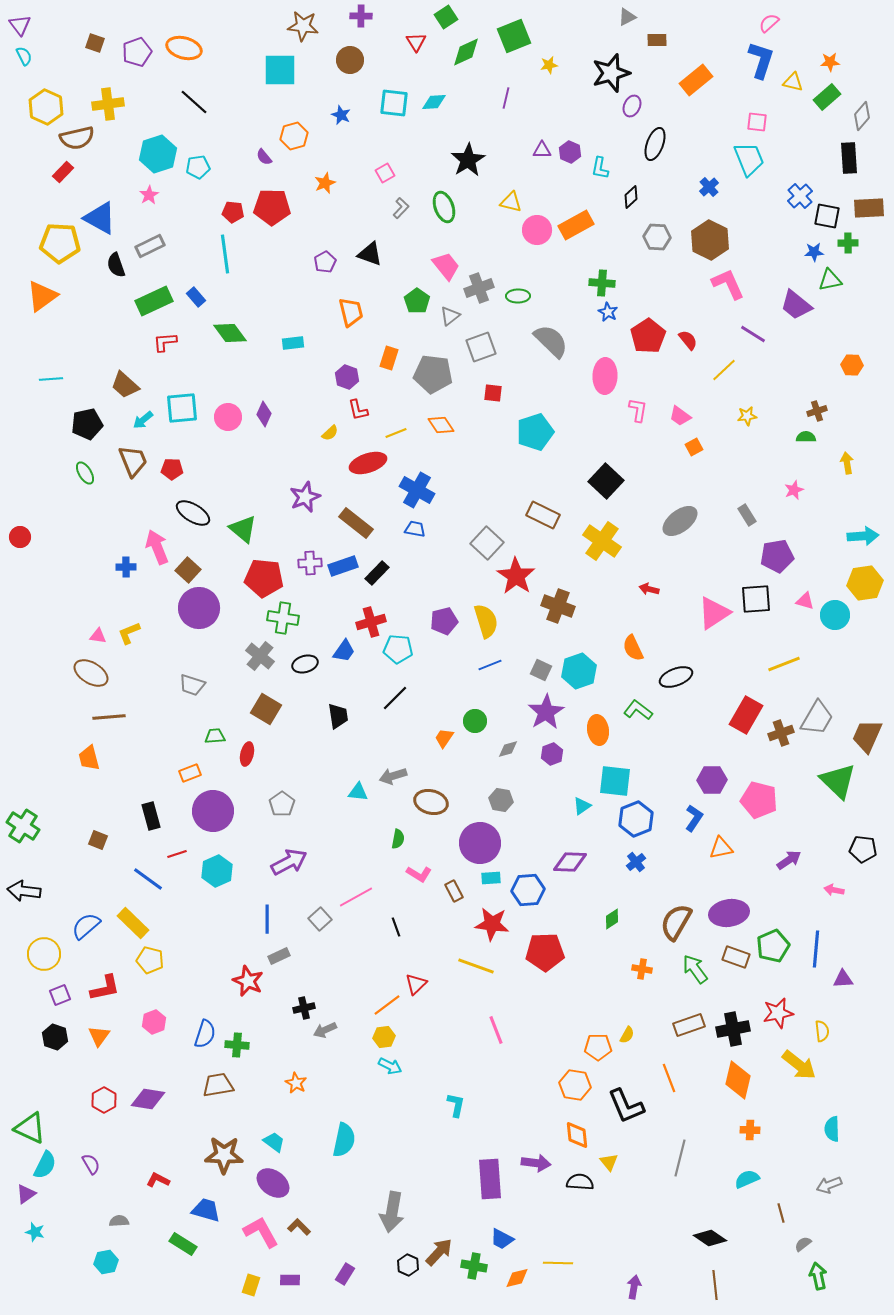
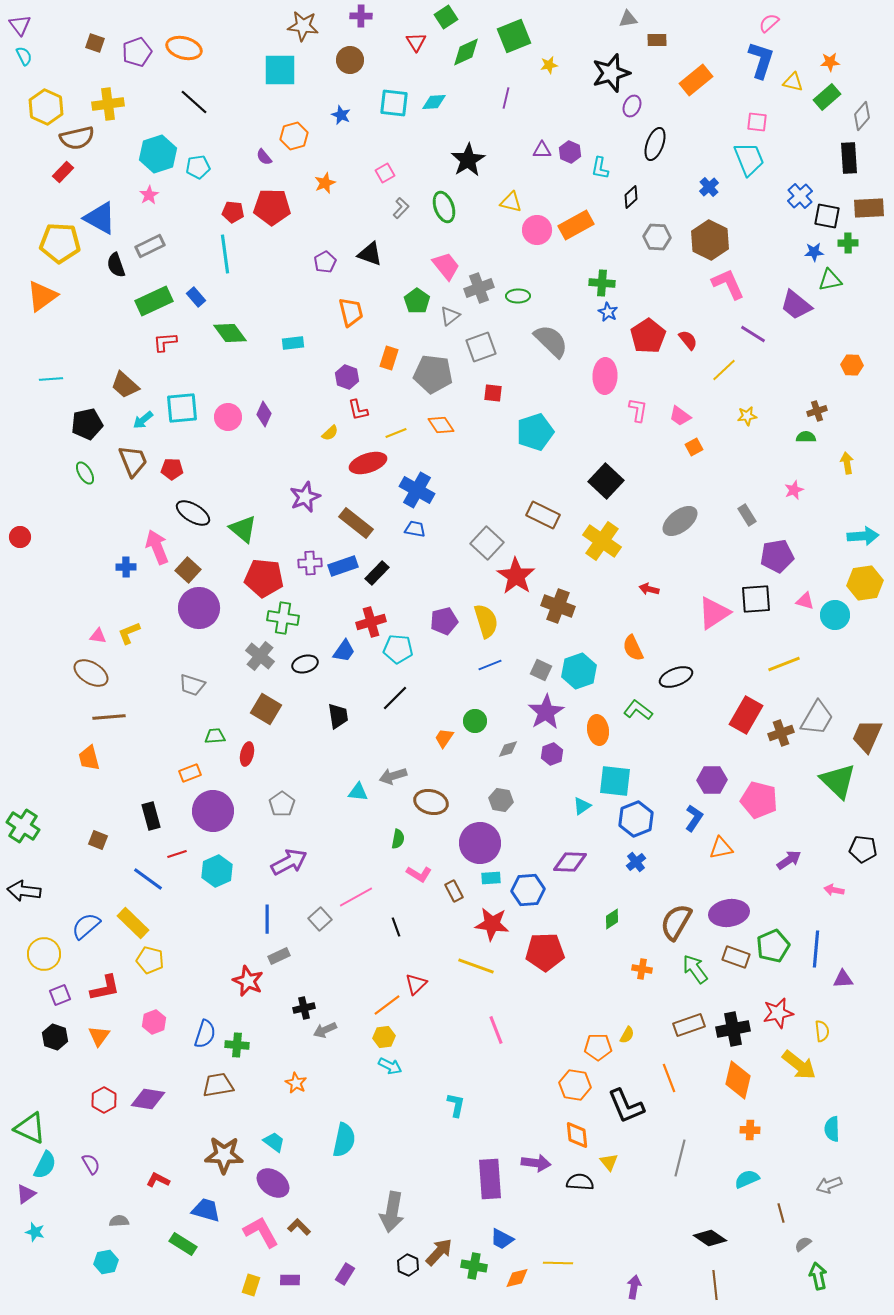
gray triangle at (627, 17): moved 1 px right, 2 px down; rotated 18 degrees clockwise
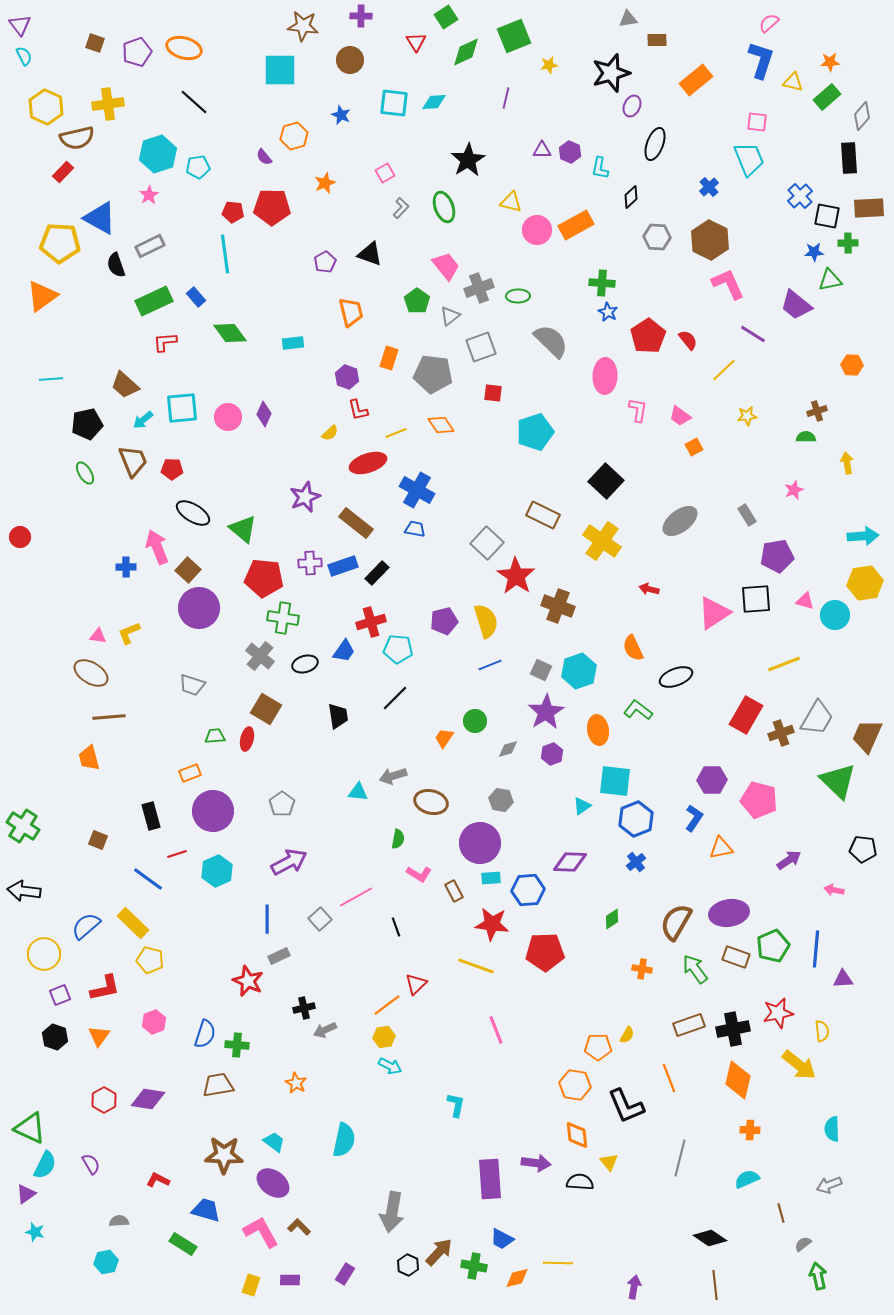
red ellipse at (247, 754): moved 15 px up
